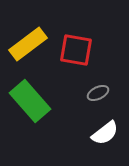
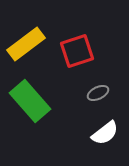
yellow rectangle: moved 2 px left
red square: moved 1 px right, 1 px down; rotated 28 degrees counterclockwise
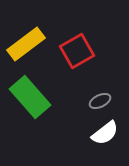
red square: rotated 12 degrees counterclockwise
gray ellipse: moved 2 px right, 8 px down
green rectangle: moved 4 px up
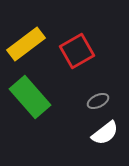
gray ellipse: moved 2 px left
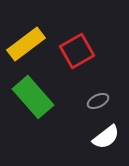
green rectangle: moved 3 px right
white semicircle: moved 1 px right, 4 px down
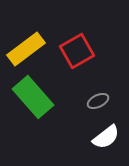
yellow rectangle: moved 5 px down
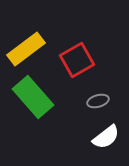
red square: moved 9 px down
gray ellipse: rotated 10 degrees clockwise
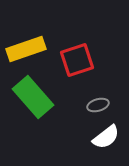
yellow rectangle: rotated 18 degrees clockwise
red square: rotated 12 degrees clockwise
gray ellipse: moved 4 px down
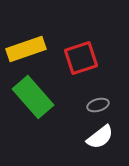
red square: moved 4 px right, 2 px up
white semicircle: moved 6 px left
